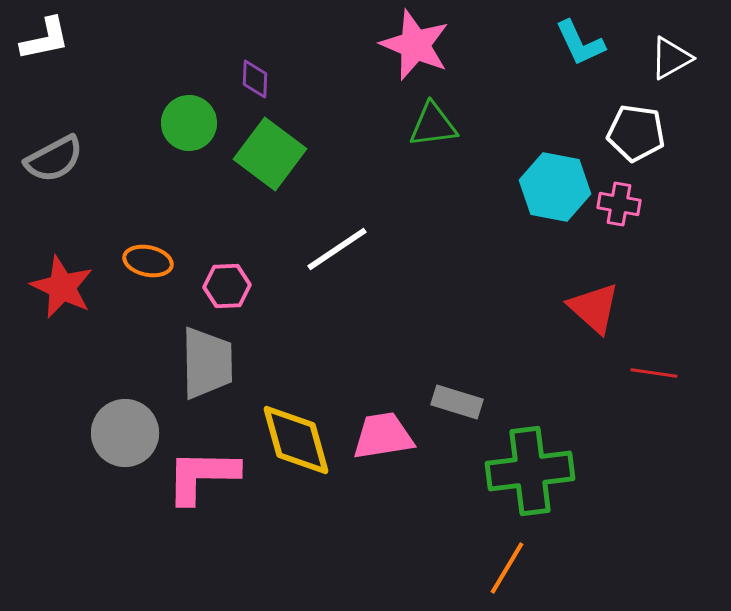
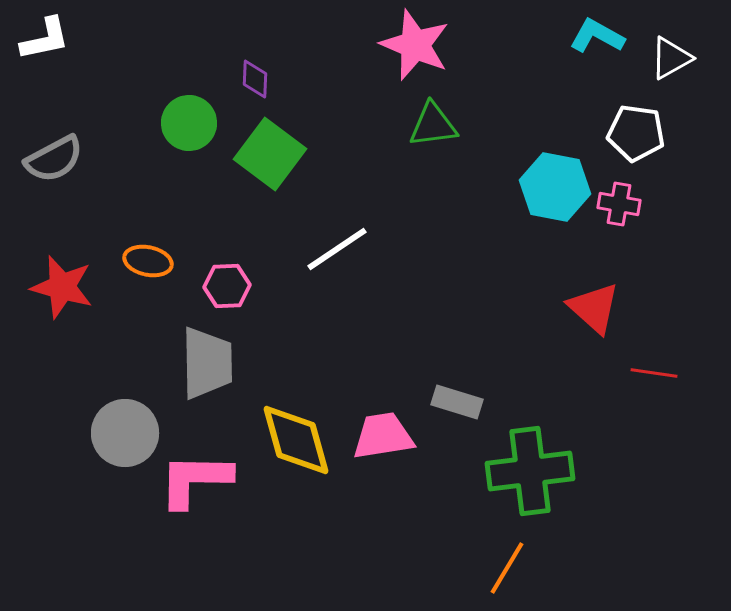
cyan L-shape: moved 17 px right, 7 px up; rotated 144 degrees clockwise
red star: rotated 10 degrees counterclockwise
pink L-shape: moved 7 px left, 4 px down
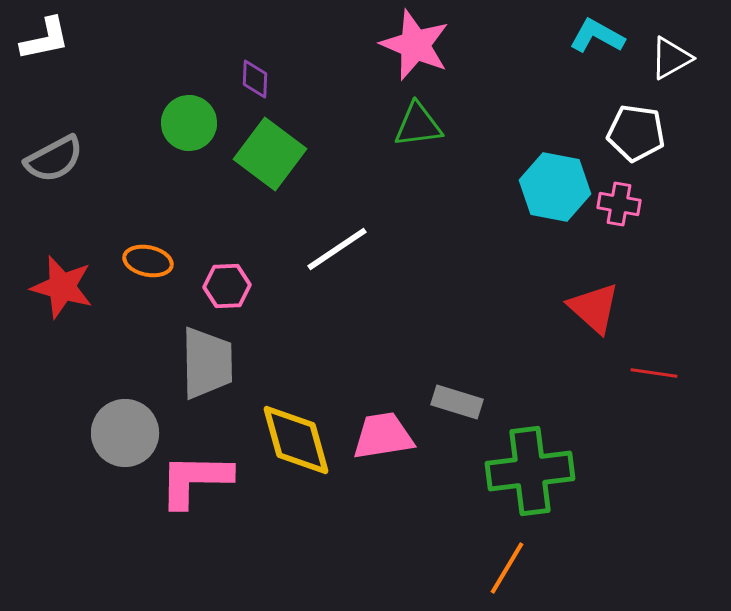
green triangle: moved 15 px left
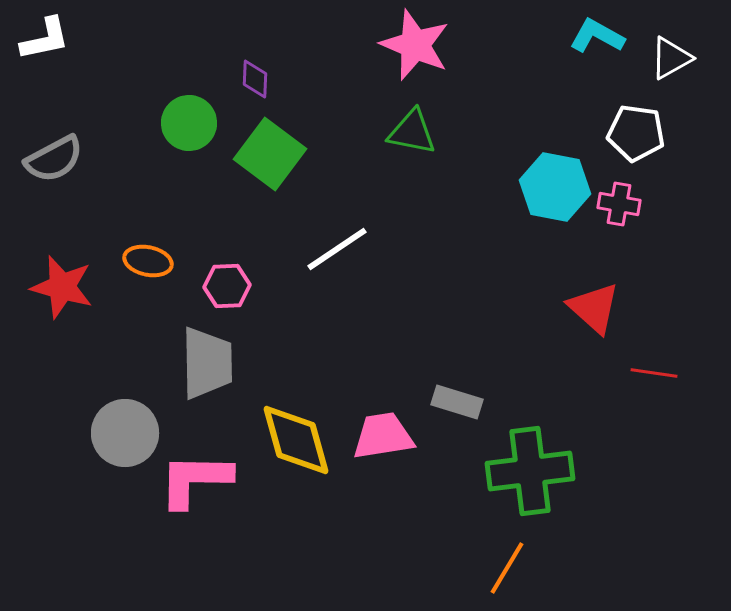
green triangle: moved 6 px left, 7 px down; rotated 18 degrees clockwise
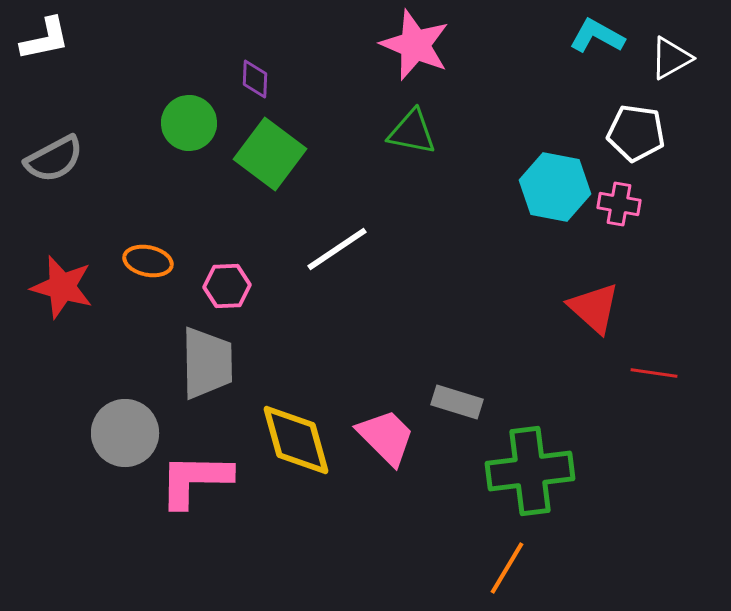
pink trapezoid: moved 3 px right, 1 px down; rotated 54 degrees clockwise
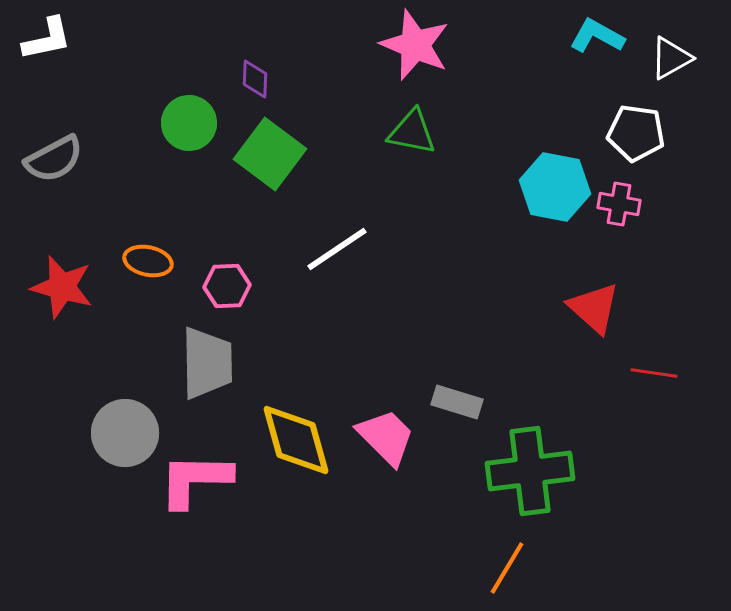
white L-shape: moved 2 px right
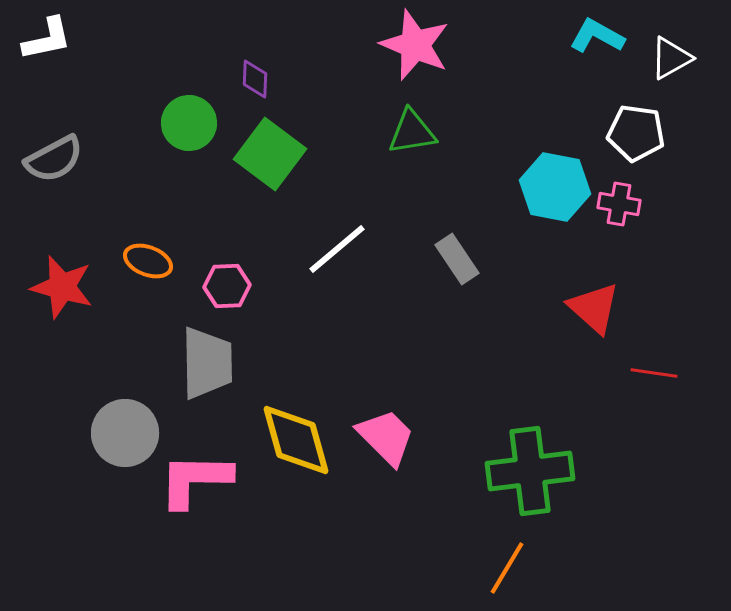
green triangle: rotated 20 degrees counterclockwise
white line: rotated 6 degrees counterclockwise
orange ellipse: rotated 9 degrees clockwise
gray rectangle: moved 143 px up; rotated 39 degrees clockwise
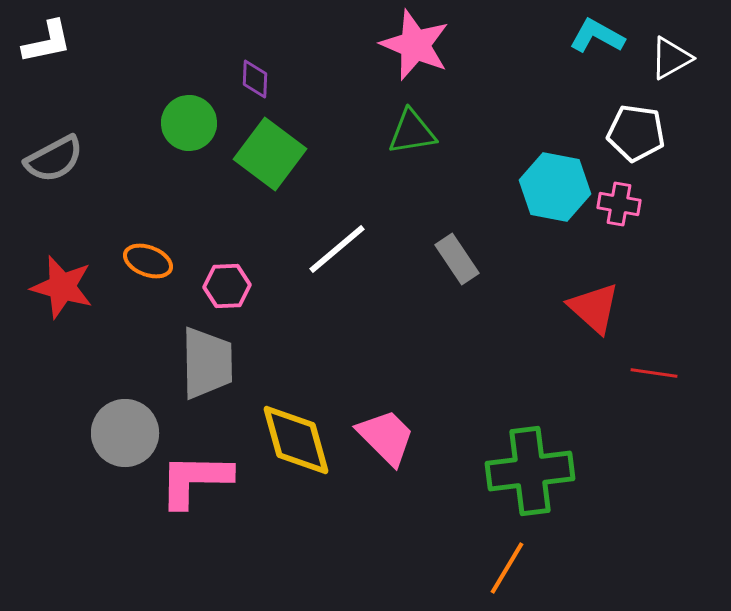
white L-shape: moved 3 px down
